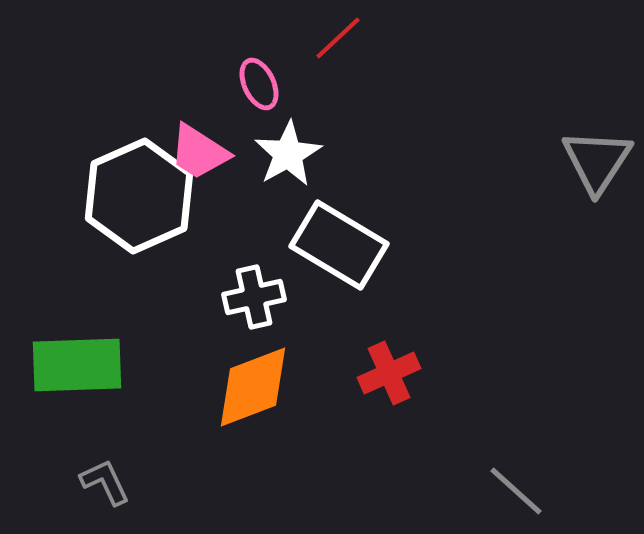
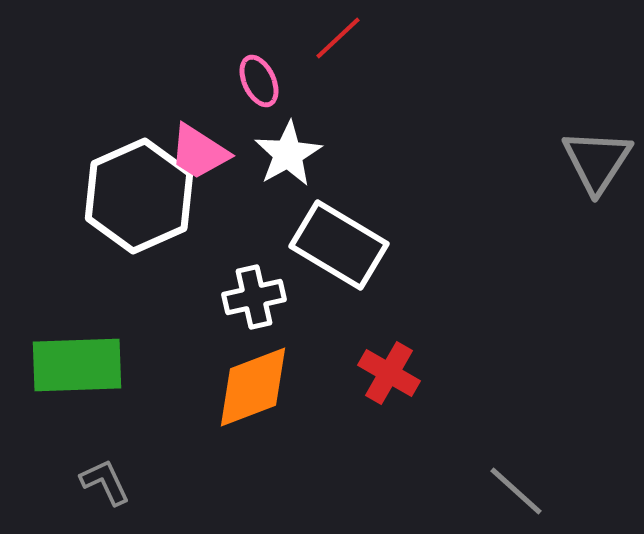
pink ellipse: moved 3 px up
red cross: rotated 36 degrees counterclockwise
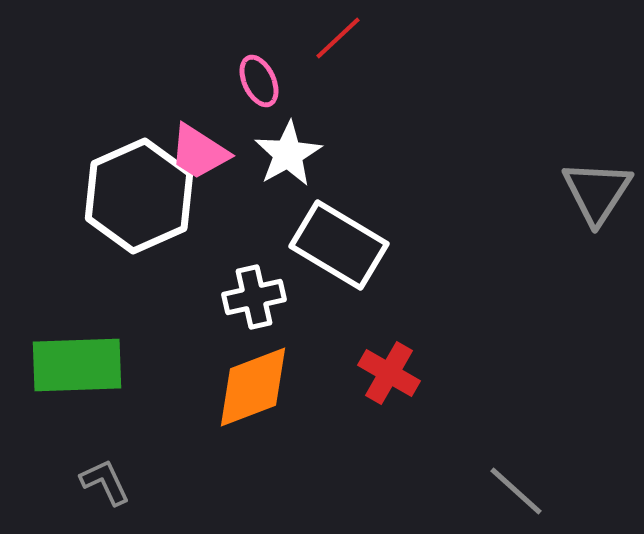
gray triangle: moved 31 px down
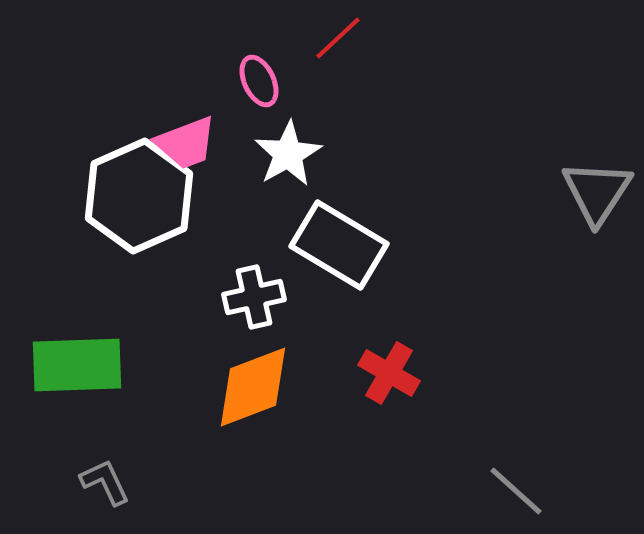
pink trapezoid: moved 13 px left, 9 px up; rotated 54 degrees counterclockwise
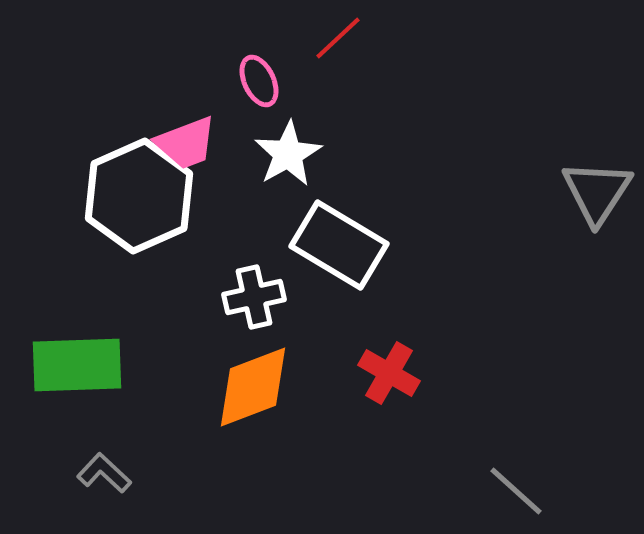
gray L-shape: moved 1 px left, 9 px up; rotated 22 degrees counterclockwise
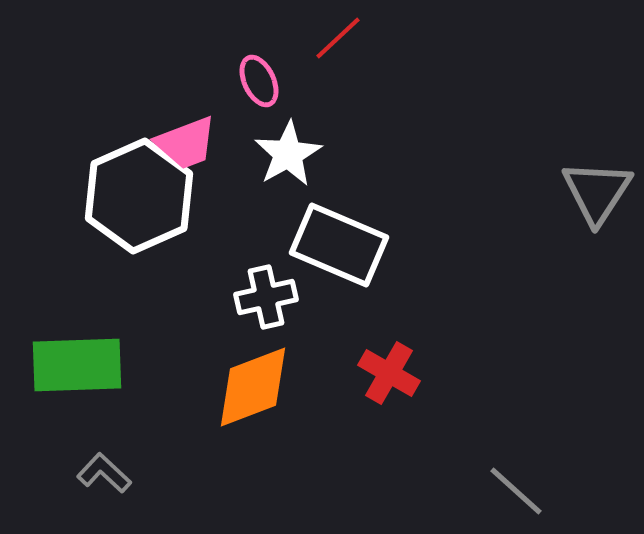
white rectangle: rotated 8 degrees counterclockwise
white cross: moved 12 px right
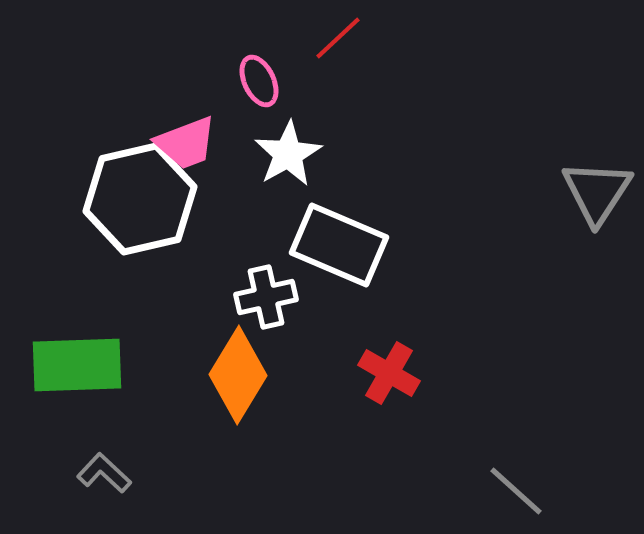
white hexagon: moved 1 px right, 3 px down; rotated 11 degrees clockwise
orange diamond: moved 15 px left, 12 px up; rotated 38 degrees counterclockwise
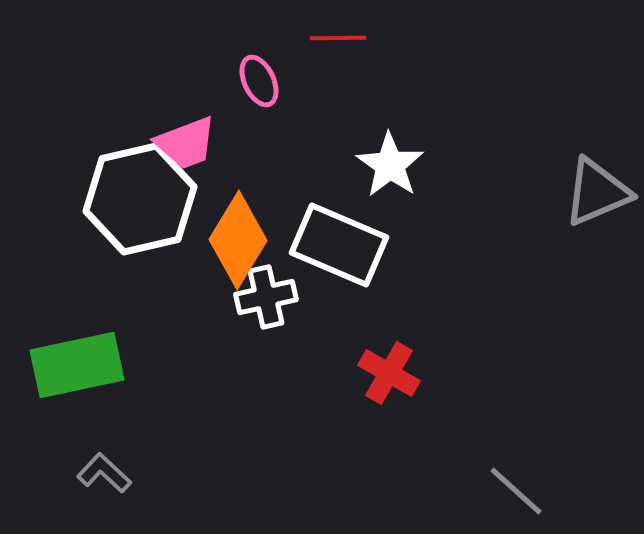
red line: rotated 42 degrees clockwise
white star: moved 102 px right, 11 px down; rotated 8 degrees counterclockwise
gray triangle: rotated 34 degrees clockwise
green rectangle: rotated 10 degrees counterclockwise
orange diamond: moved 135 px up
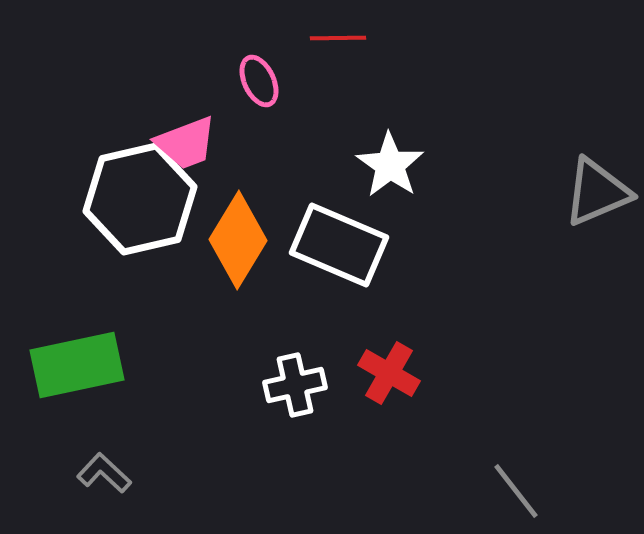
white cross: moved 29 px right, 88 px down
gray line: rotated 10 degrees clockwise
